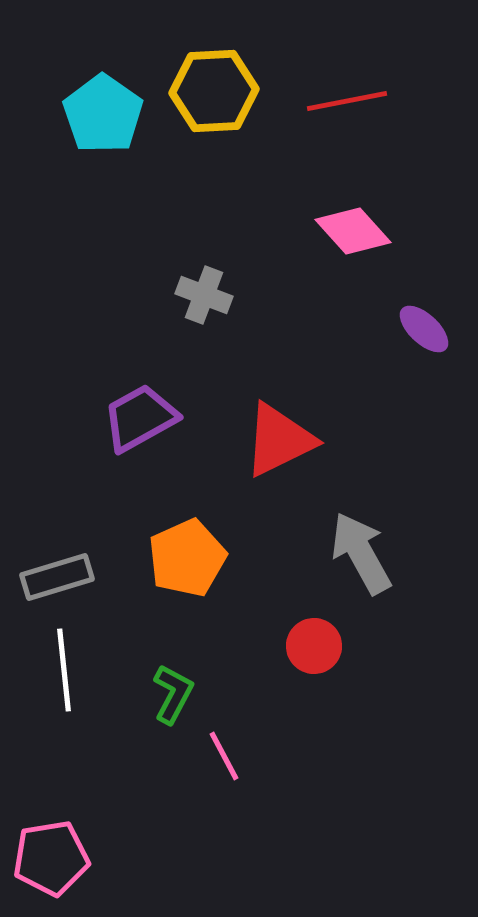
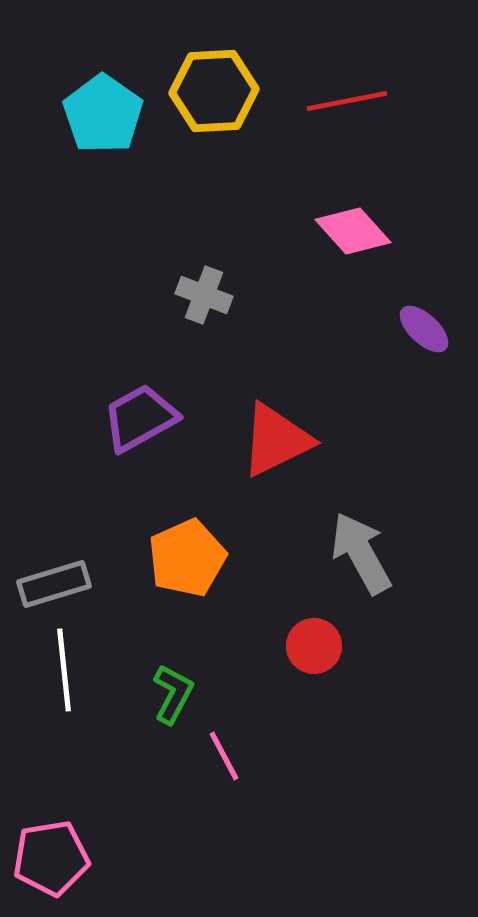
red triangle: moved 3 px left
gray rectangle: moved 3 px left, 7 px down
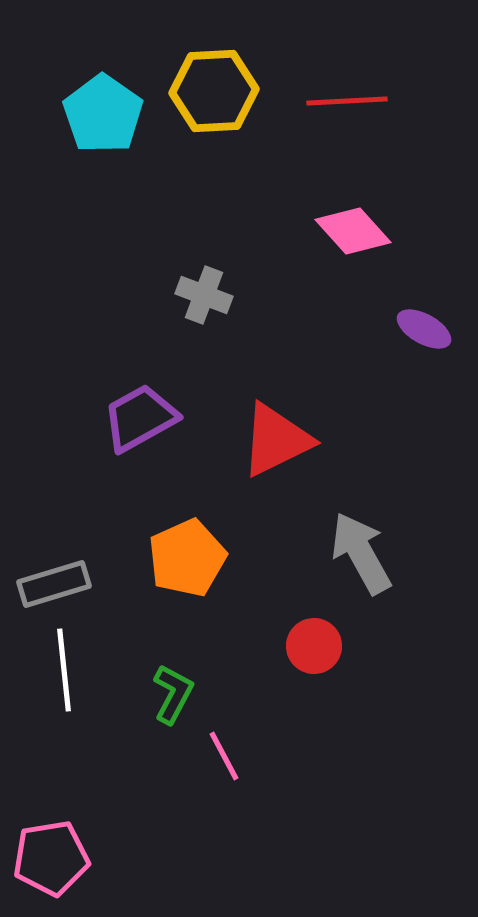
red line: rotated 8 degrees clockwise
purple ellipse: rotated 14 degrees counterclockwise
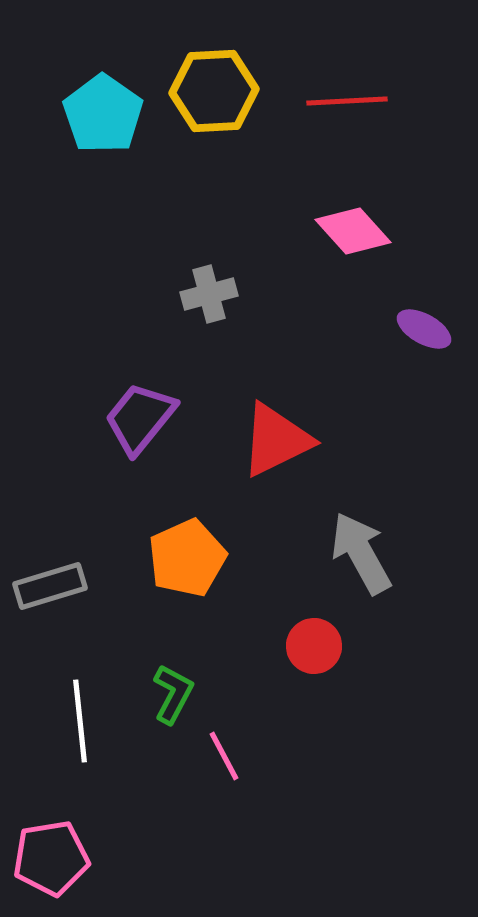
gray cross: moved 5 px right, 1 px up; rotated 36 degrees counterclockwise
purple trapezoid: rotated 22 degrees counterclockwise
gray rectangle: moved 4 px left, 2 px down
white line: moved 16 px right, 51 px down
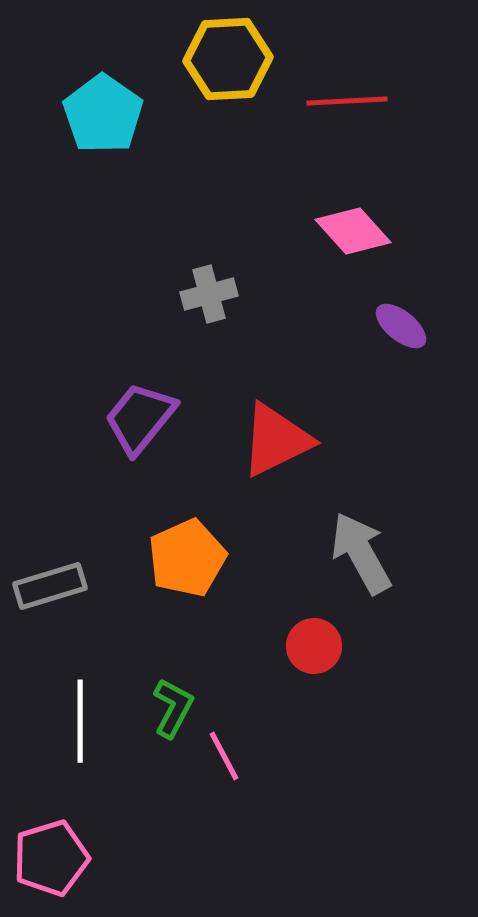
yellow hexagon: moved 14 px right, 32 px up
purple ellipse: moved 23 px left, 3 px up; rotated 10 degrees clockwise
green L-shape: moved 14 px down
white line: rotated 6 degrees clockwise
pink pentagon: rotated 8 degrees counterclockwise
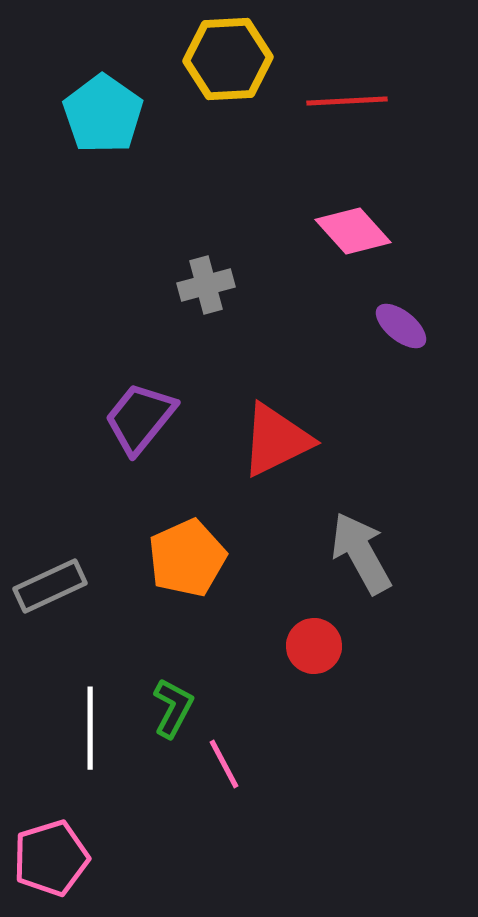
gray cross: moved 3 px left, 9 px up
gray rectangle: rotated 8 degrees counterclockwise
white line: moved 10 px right, 7 px down
pink line: moved 8 px down
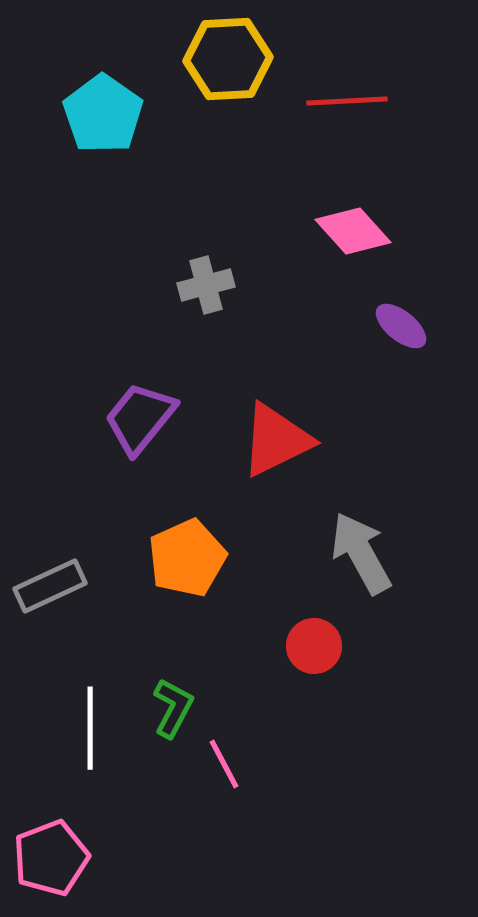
pink pentagon: rotated 4 degrees counterclockwise
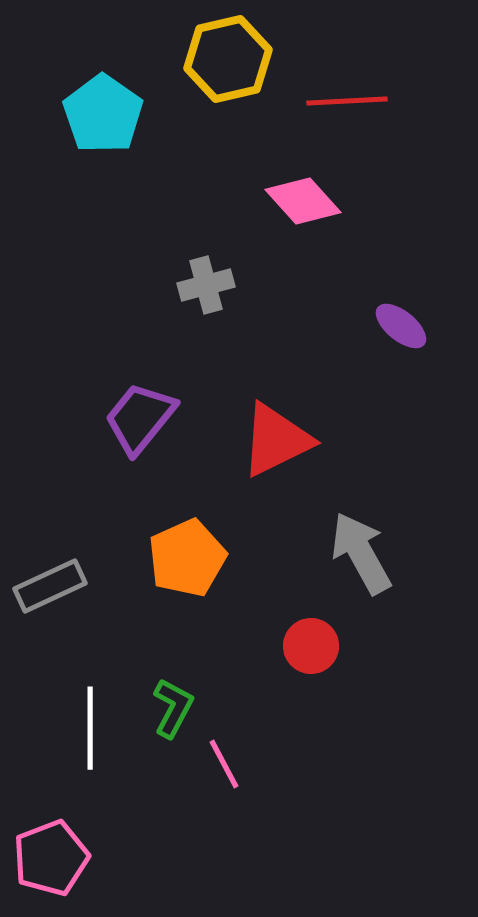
yellow hexagon: rotated 10 degrees counterclockwise
pink diamond: moved 50 px left, 30 px up
red circle: moved 3 px left
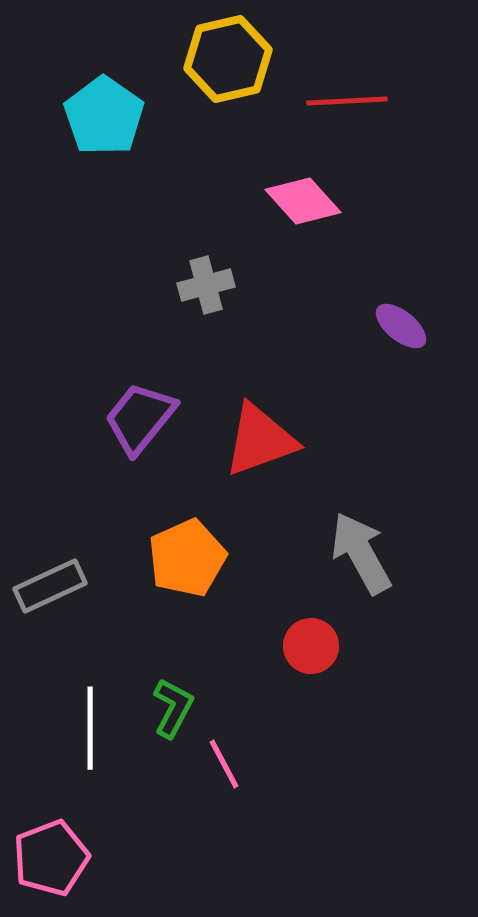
cyan pentagon: moved 1 px right, 2 px down
red triangle: moved 16 px left; rotated 6 degrees clockwise
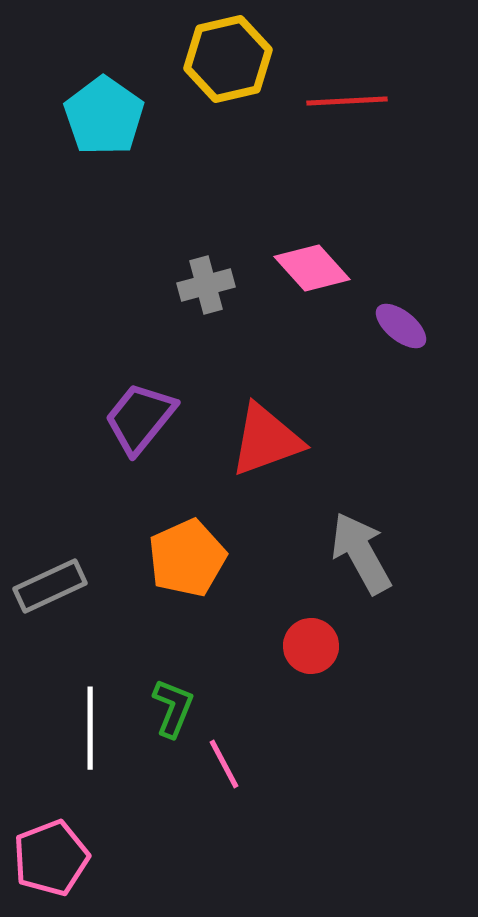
pink diamond: moved 9 px right, 67 px down
red triangle: moved 6 px right
green L-shape: rotated 6 degrees counterclockwise
